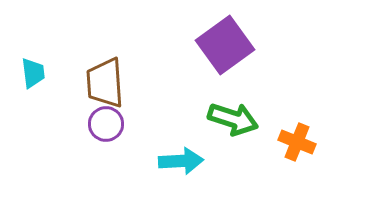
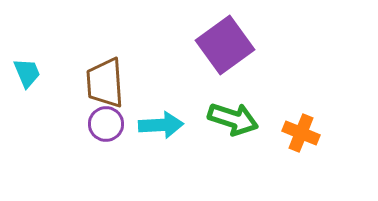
cyan trapezoid: moved 6 px left; rotated 16 degrees counterclockwise
orange cross: moved 4 px right, 9 px up
cyan arrow: moved 20 px left, 36 px up
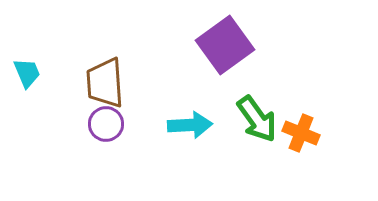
green arrow: moved 24 px right; rotated 36 degrees clockwise
cyan arrow: moved 29 px right
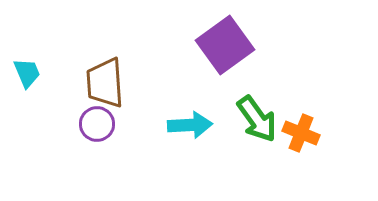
purple circle: moved 9 px left
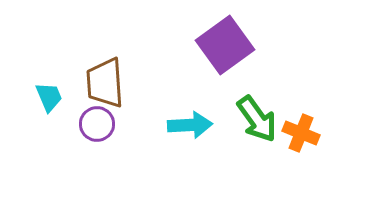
cyan trapezoid: moved 22 px right, 24 px down
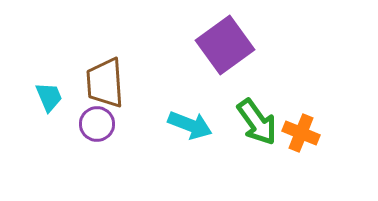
green arrow: moved 3 px down
cyan arrow: rotated 24 degrees clockwise
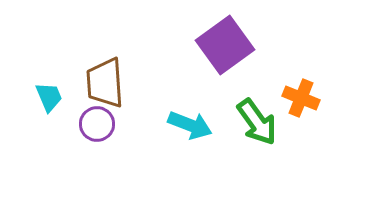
orange cross: moved 35 px up
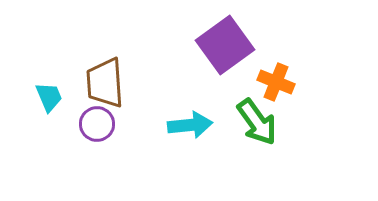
orange cross: moved 25 px left, 16 px up
cyan arrow: rotated 27 degrees counterclockwise
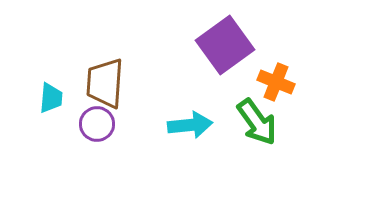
brown trapezoid: rotated 8 degrees clockwise
cyan trapezoid: moved 2 px right, 1 px down; rotated 28 degrees clockwise
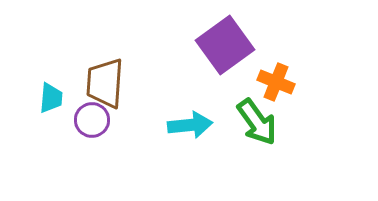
purple circle: moved 5 px left, 4 px up
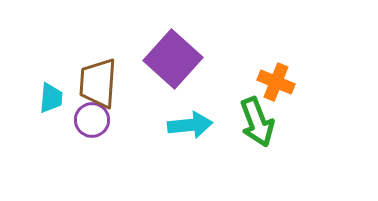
purple square: moved 52 px left, 14 px down; rotated 12 degrees counterclockwise
brown trapezoid: moved 7 px left
green arrow: rotated 15 degrees clockwise
